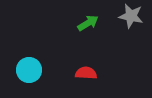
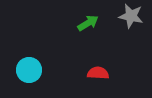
red semicircle: moved 12 px right
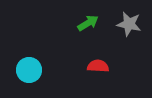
gray star: moved 2 px left, 8 px down
red semicircle: moved 7 px up
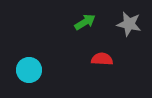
green arrow: moved 3 px left, 1 px up
red semicircle: moved 4 px right, 7 px up
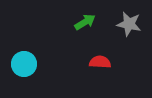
red semicircle: moved 2 px left, 3 px down
cyan circle: moved 5 px left, 6 px up
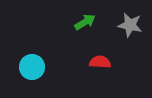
gray star: moved 1 px right, 1 px down
cyan circle: moved 8 px right, 3 px down
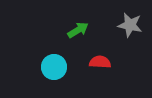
green arrow: moved 7 px left, 8 px down
cyan circle: moved 22 px right
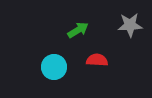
gray star: rotated 15 degrees counterclockwise
red semicircle: moved 3 px left, 2 px up
